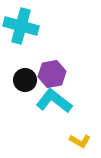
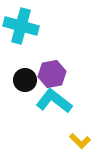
yellow L-shape: rotated 15 degrees clockwise
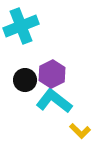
cyan cross: rotated 36 degrees counterclockwise
purple hexagon: rotated 16 degrees counterclockwise
yellow L-shape: moved 10 px up
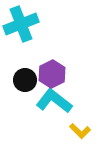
cyan cross: moved 2 px up
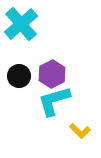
cyan cross: rotated 20 degrees counterclockwise
black circle: moved 6 px left, 4 px up
cyan L-shape: rotated 54 degrees counterclockwise
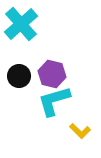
purple hexagon: rotated 20 degrees counterclockwise
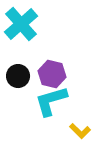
black circle: moved 1 px left
cyan L-shape: moved 3 px left
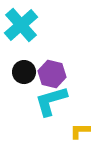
cyan cross: moved 1 px down
black circle: moved 6 px right, 4 px up
yellow L-shape: rotated 135 degrees clockwise
